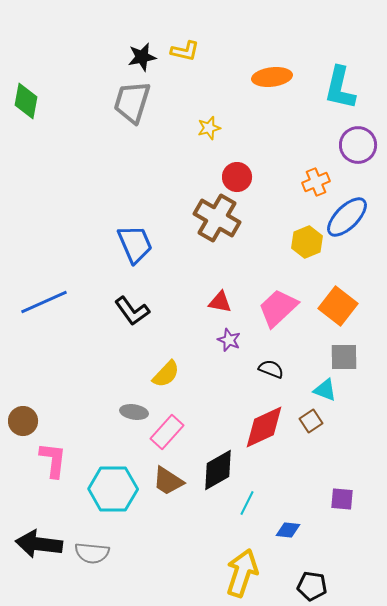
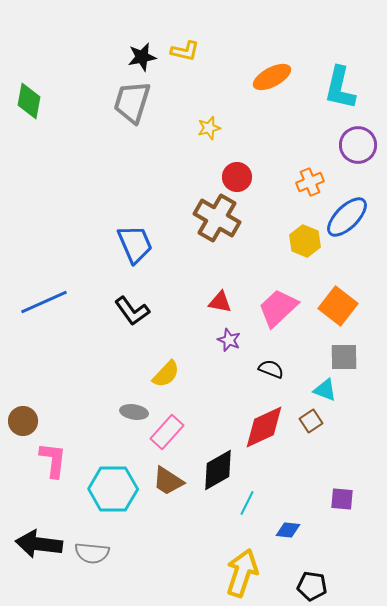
orange ellipse: rotated 21 degrees counterclockwise
green diamond: moved 3 px right
orange cross: moved 6 px left
yellow hexagon: moved 2 px left, 1 px up; rotated 16 degrees counterclockwise
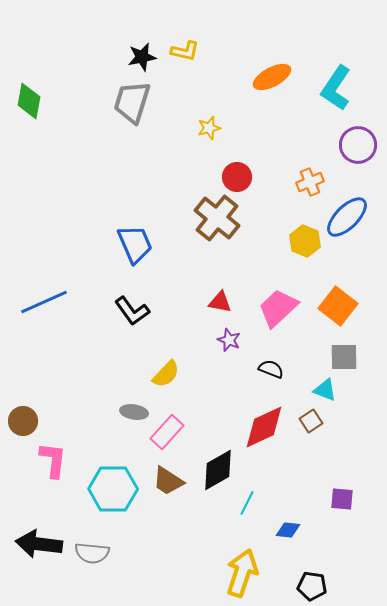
cyan L-shape: moved 4 px left; rotated 21 degrees clockwise
brown cross: rotated 9 degrees clockwise
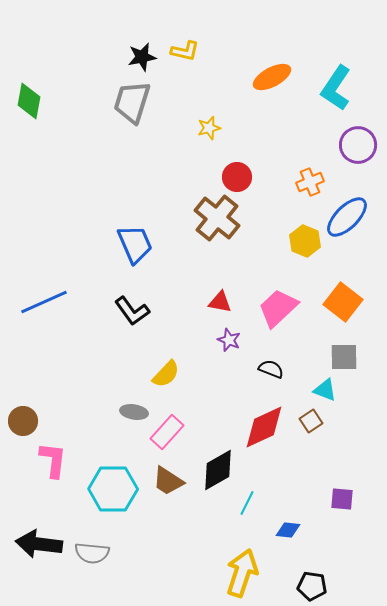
orange square: moved 5 px right, 4 px up
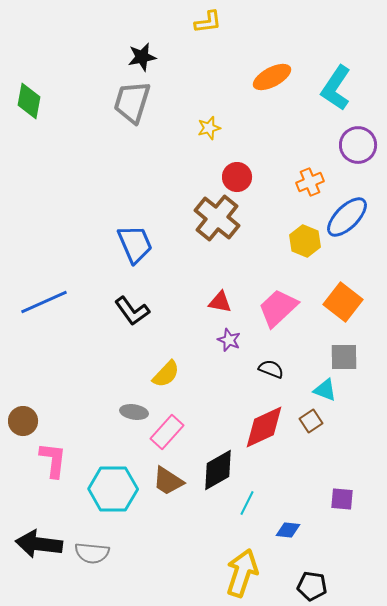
yellow L-shape: moved 23 px right, 29 px up; rotated 20 degrees counterclockwise
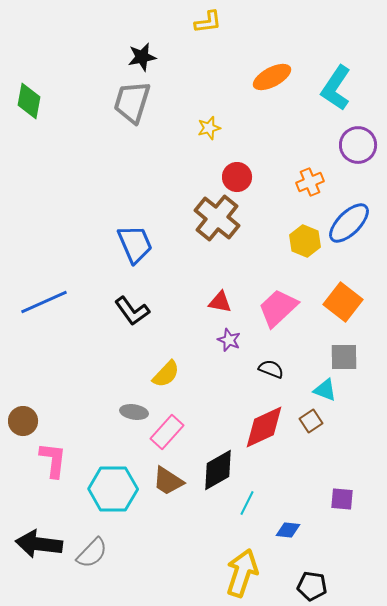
blue ellipse: moved 2 px right, 6 px down
gray semicircle: rotated 52 degrees counterclockwise
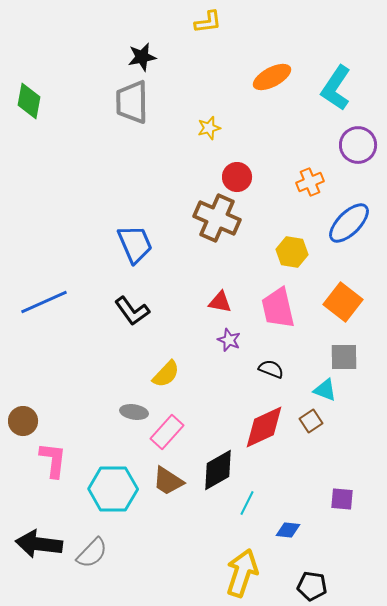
gray trapezoid: rotated 18 degrees counterclockwise
brown cross: rotated 15 degrees counterclockwise
yellow hexagon: moved 13 px left, 11 px down; rotated 12 degrees counterclockwise
pink trapezoid: rotated 60 degrees counterclockwise
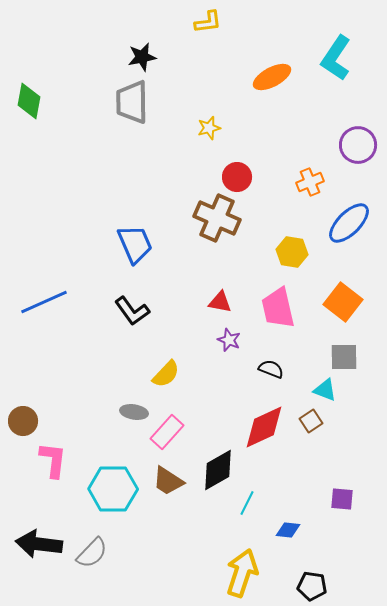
cyan L-shape: moved 30 px up
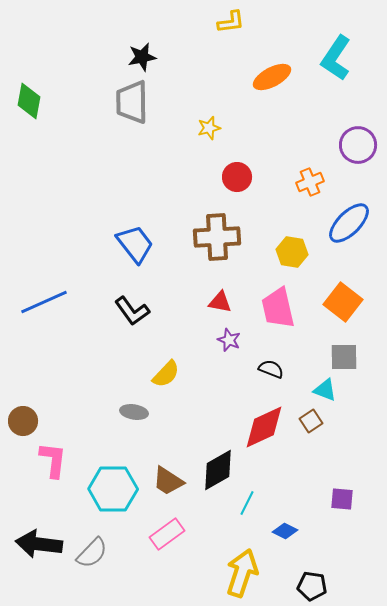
yellow L-shape: moved 23 px right
brown cross: moved 19 px down; rotated 27 degrees counterclockwise
blue trapezoid: rotated 15 degrees counterclockwise
pink rectangle: moved 102 px down; rotated 12 degrees clockwise
blue diamond: moved 3 px left, 1 px down; rotated 20 degrees clockwise
